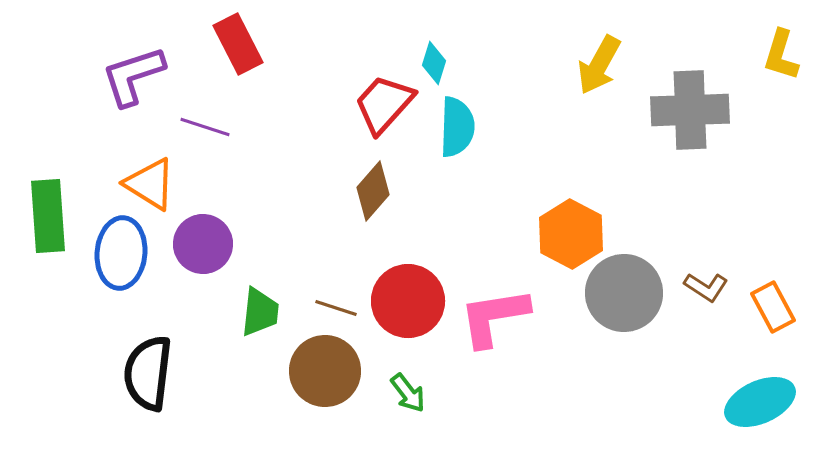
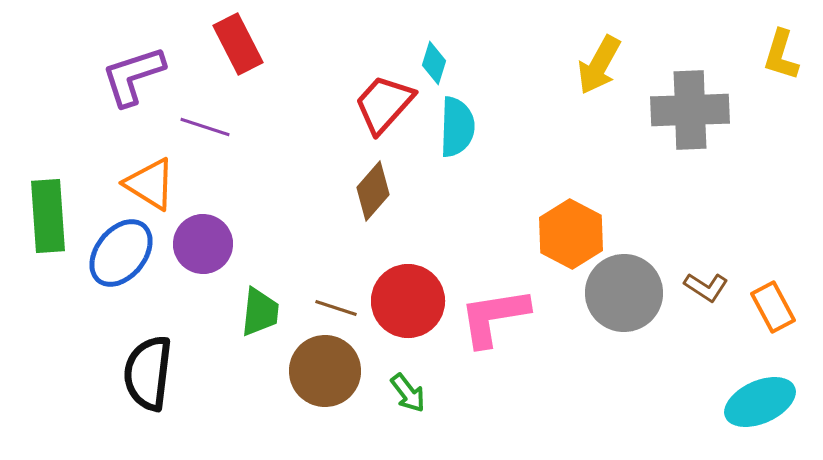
blue ellipse: rotated 34 degrees clockwise
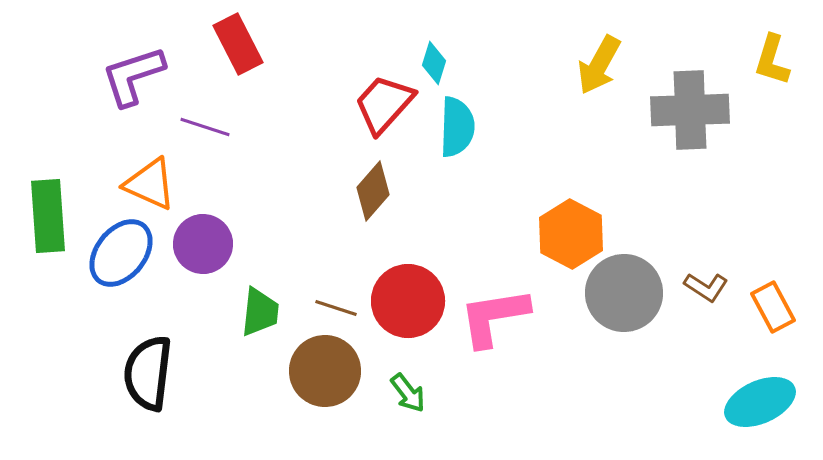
yellow L-shape: moved 9 px left, 5 px down
orange triangle: rotated 8 degrees counterclockwise
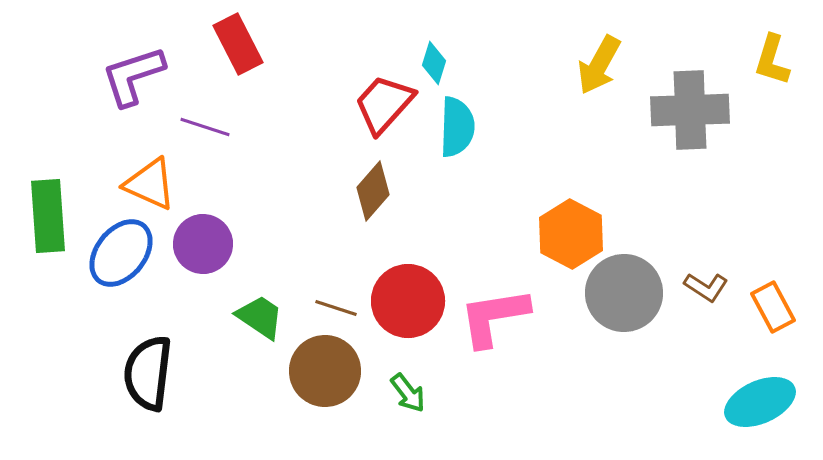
green trapezoid: moved 5 px down; rotated 62 degrees counterclockwise
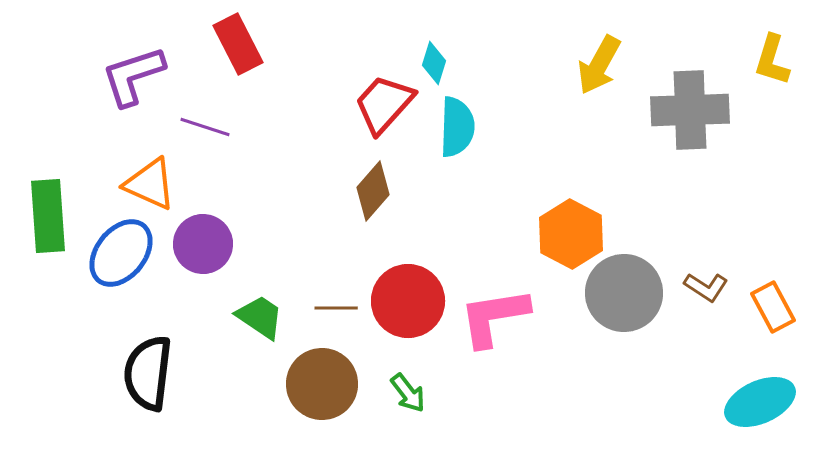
brown line: rotated 18 degrees counterclockwise
brown circle: moved 3 px left, 13 px down
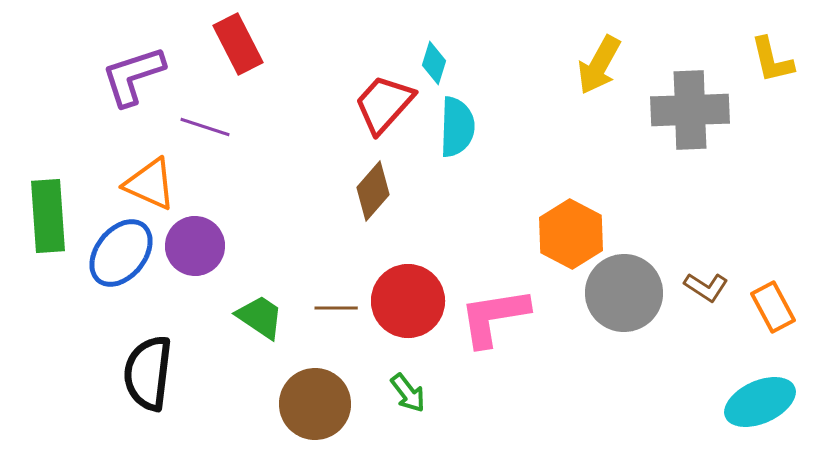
yellow L-shape: rotated 30 degrees counterclockwise
purple circle: moved 8 px left, 2 px down
brown circle: moved 7 px left, 20 px down
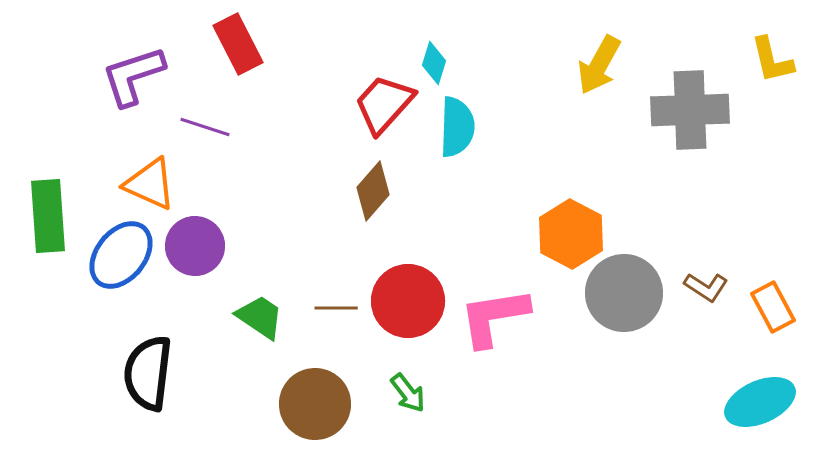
blue ellipse: moved 2 px down
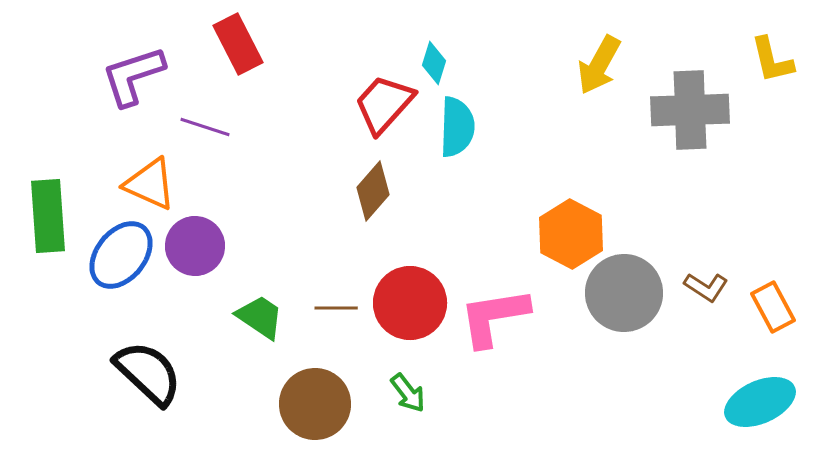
red circle: moved 2 px right, 2 px down
black semicircle: rotated 126 degrees clockwise
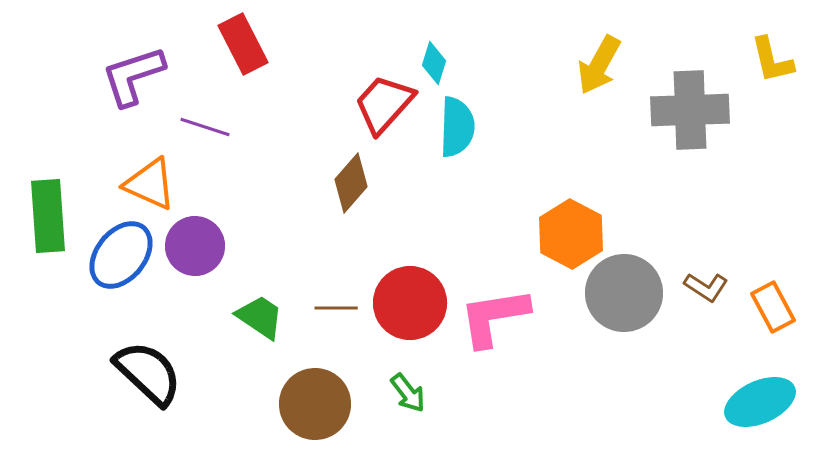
red rectangle: moved 5 px right
brown diamond: moved 22 px left, 8 px up
